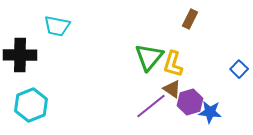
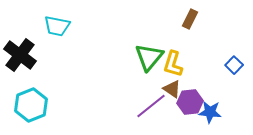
black cross: rotated 36 degrees clockwise
blue square: moved 5 px left, 4 px up
purple hexagon: rotated 10 degrees clockwise
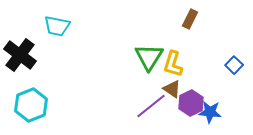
green triangle: rotated 8 degrees counterclockwise
purple hexagon: moved 1 px right, 1 px down; rotated 20 degrees counterclockwise
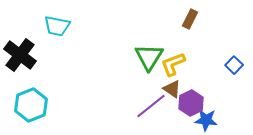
yellow L-shape: rotated 52 degrees clockwise
blue star: moved 4 px left, 8 px down
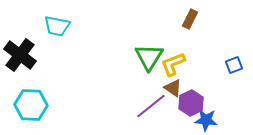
blue square: rotated 24 degrees clockwise
brown triangle: moved 1 px right, 1 px up
cyan hexagon: rotated 24 degrees clockwise
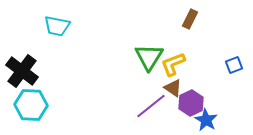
black cross: moved 2 px right, 16 px down
blue star: rotated 25 degrees clockwise
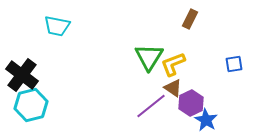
blue square: moved 1 px up; rotated 12 degrees clockwise
black cross: moved 4 px down
cyan hexagon: rotated 16 degrees counterclockwise
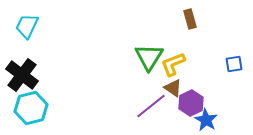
brown rectangle: rotated 42 degrees counterclockwise
cyan trapezoid: moved 30 px left; rotated 104 degrees clockwise
cyan hexagon: moved 3 px down
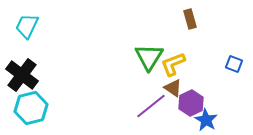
blue square: rotated 30 degrees clockwise
